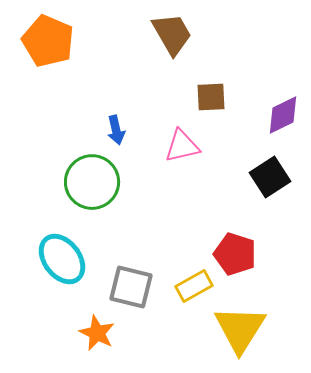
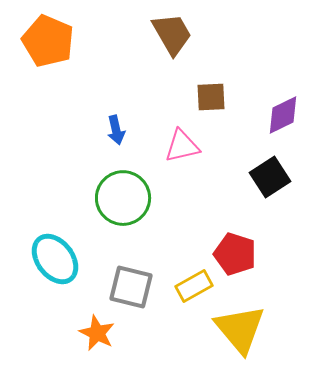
green circle: moved 31 px right, 16 px down
cyan ellipse: moved 7 px left
yellow triangle: rotated 12 degrees counterclockwise
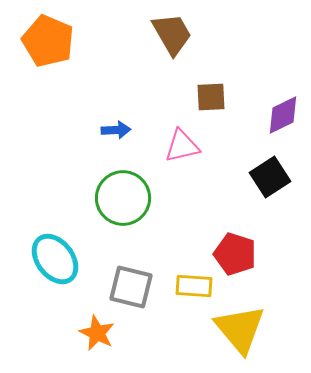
blue arrow: rotated 80 degrees counterclockwise
yellow rectangle: rotated 33 degrees clockwise
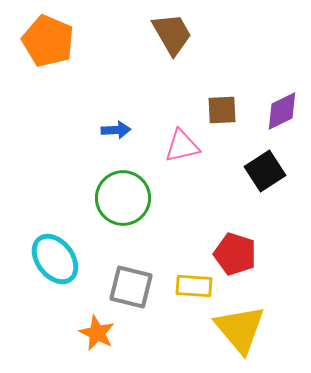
brown square: moved 11 px right, 13 px down
purple diamond: moved 1 px left, 4 px up
black square: moved 5 px left, 6 px up
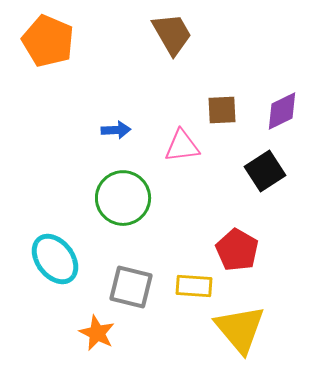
pink triangle: rotated 6 degrees clockwise
red pentagon: moved 2 px right, 4 px up; rotated 12 degrees clockwise
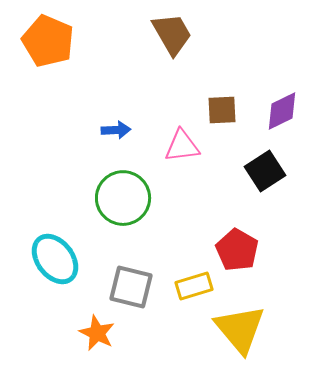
yellow rectangle: rotated 21 degrees counterclockwise
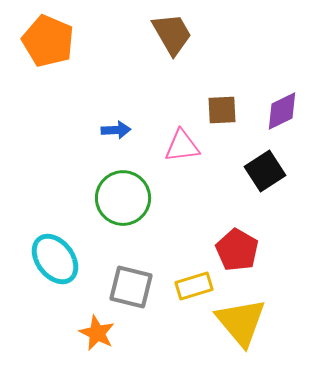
yellow triangle: moved 1 px right, 7 px up
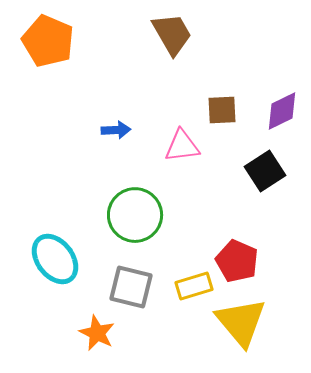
green circle: moved 12 px right, 17 px down
red pentagon: moved 11 px down; rotated 6 degrees counterclockwise
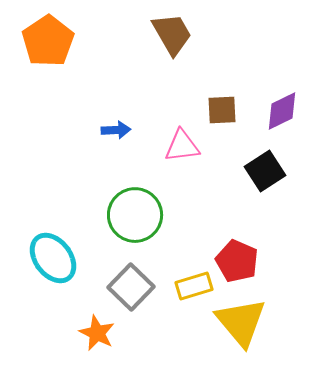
orange pentagon: rotated 15 degrees clockwise
cyan ellipse: moved 2 px left, 1 px up
gray square: rotated 30 degrees clockwise
